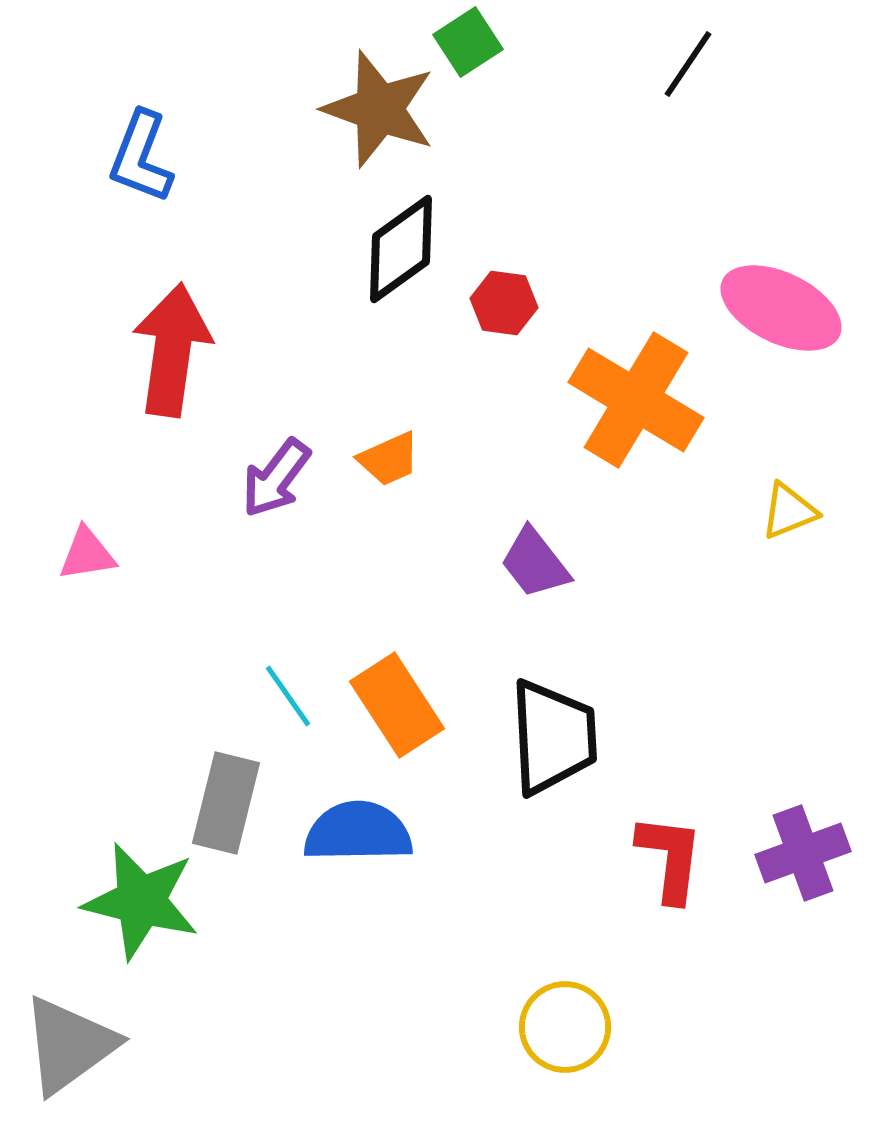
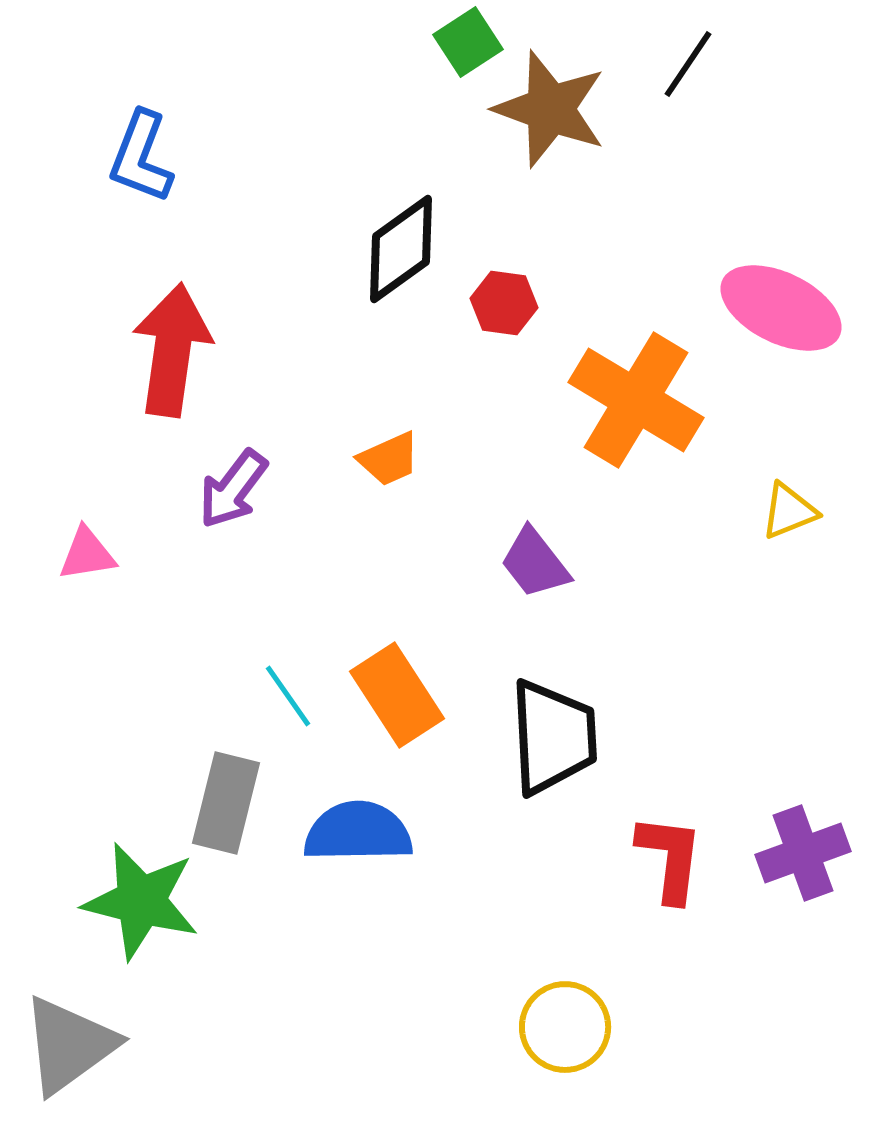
brown star: moved 171 px right
purple arrow: moved 43 px left, 11 px down
orange rectangle: moved 10 px up
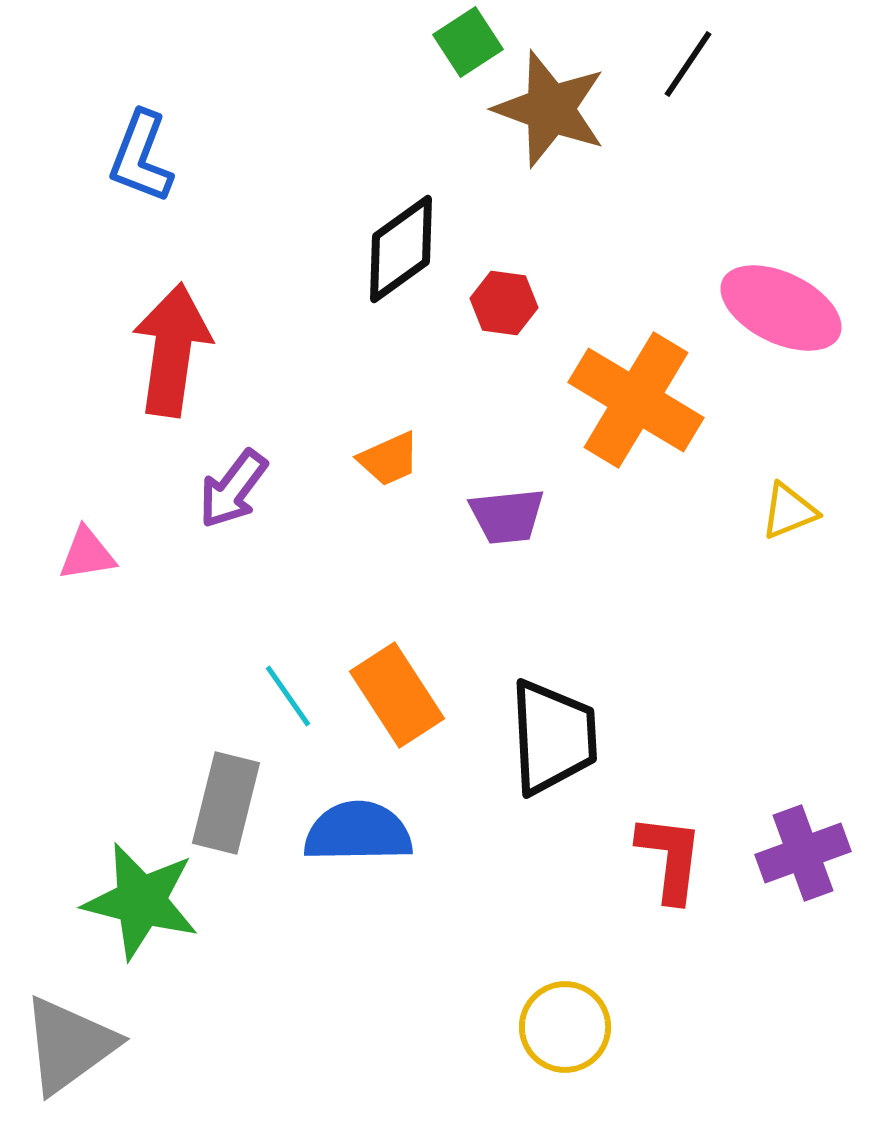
purple trapezoid: moved 28 px left, 47 px up; rotated 58 degrees counterclockwise
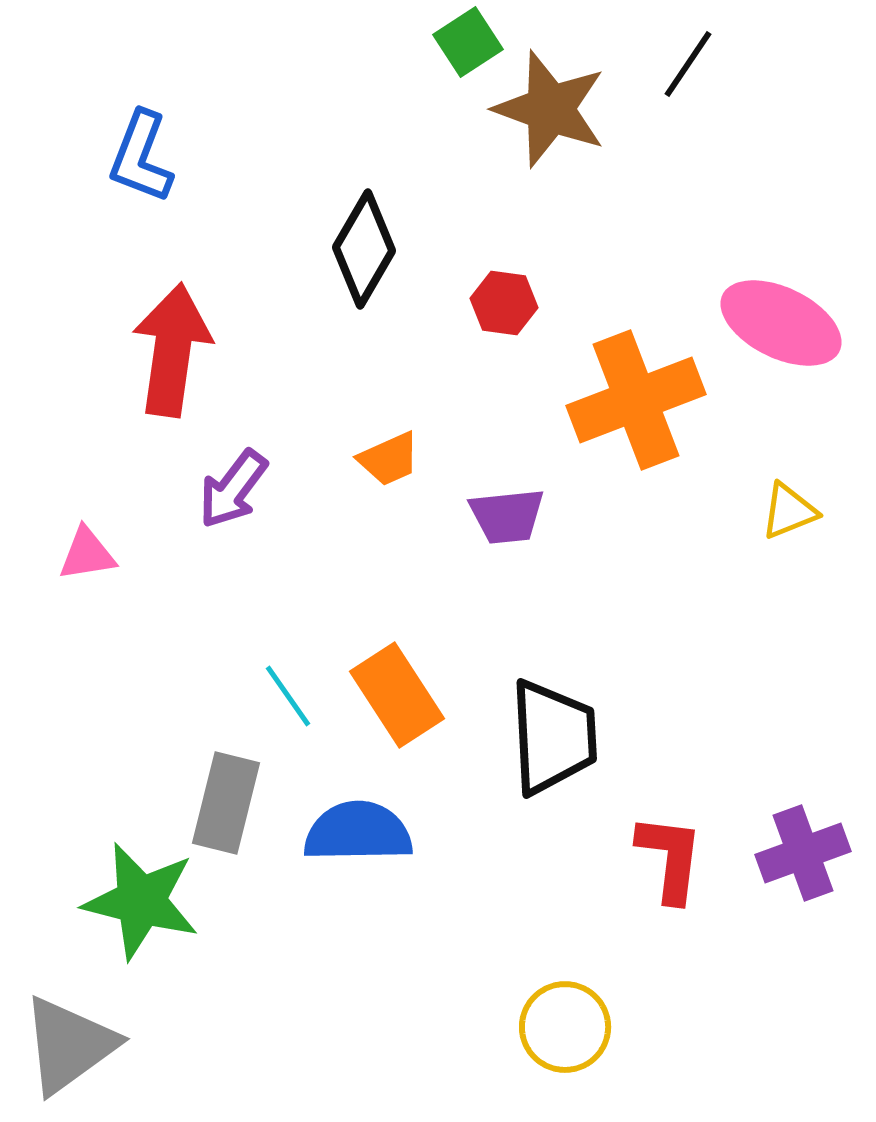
black diamond: moved 37 px left; rotated 24 degrees counterclockwise
pink ellipse: moved 15 px down
orange cross: rotated 38 degrees clockwise
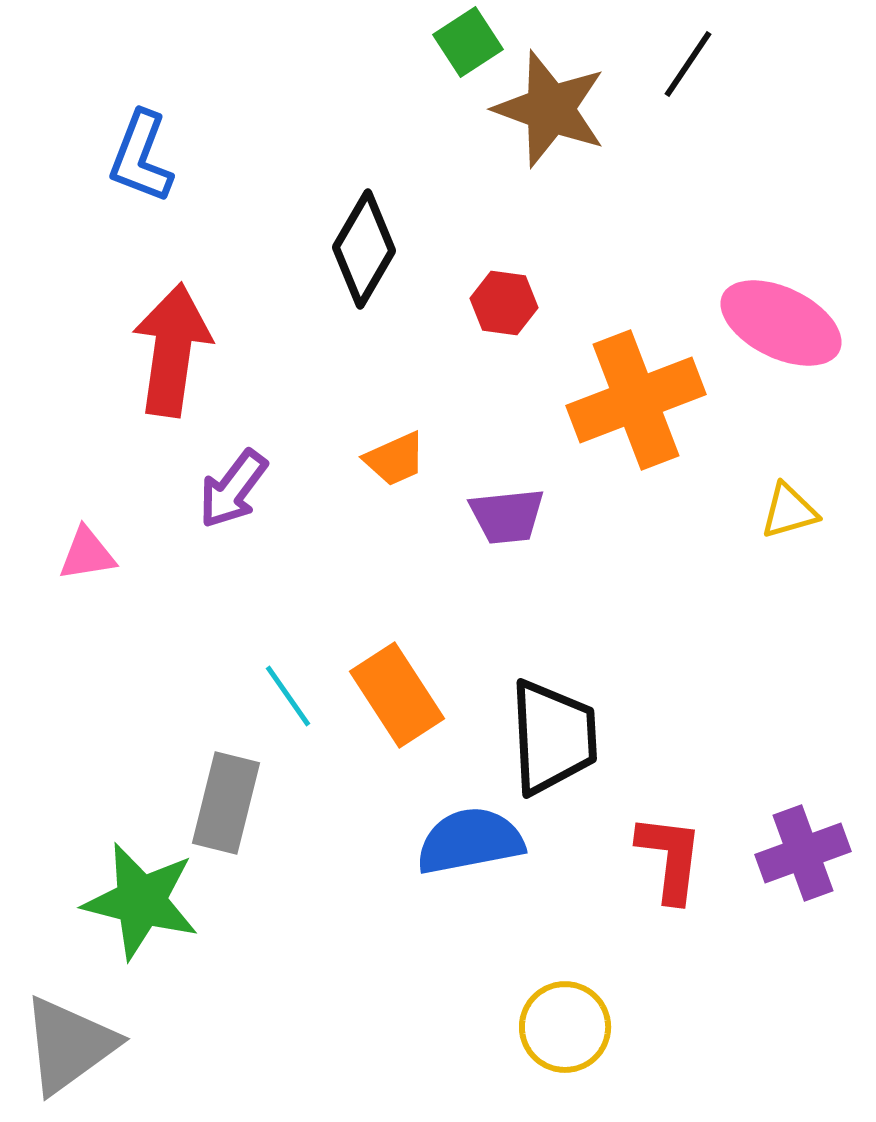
orange trapezoid: moved 6 px right
yellow triangle: rotated 6 degrees clockwise
blue semicircle: moved 112 px right, 9 px down; rotated 10 degrees counterclockwise
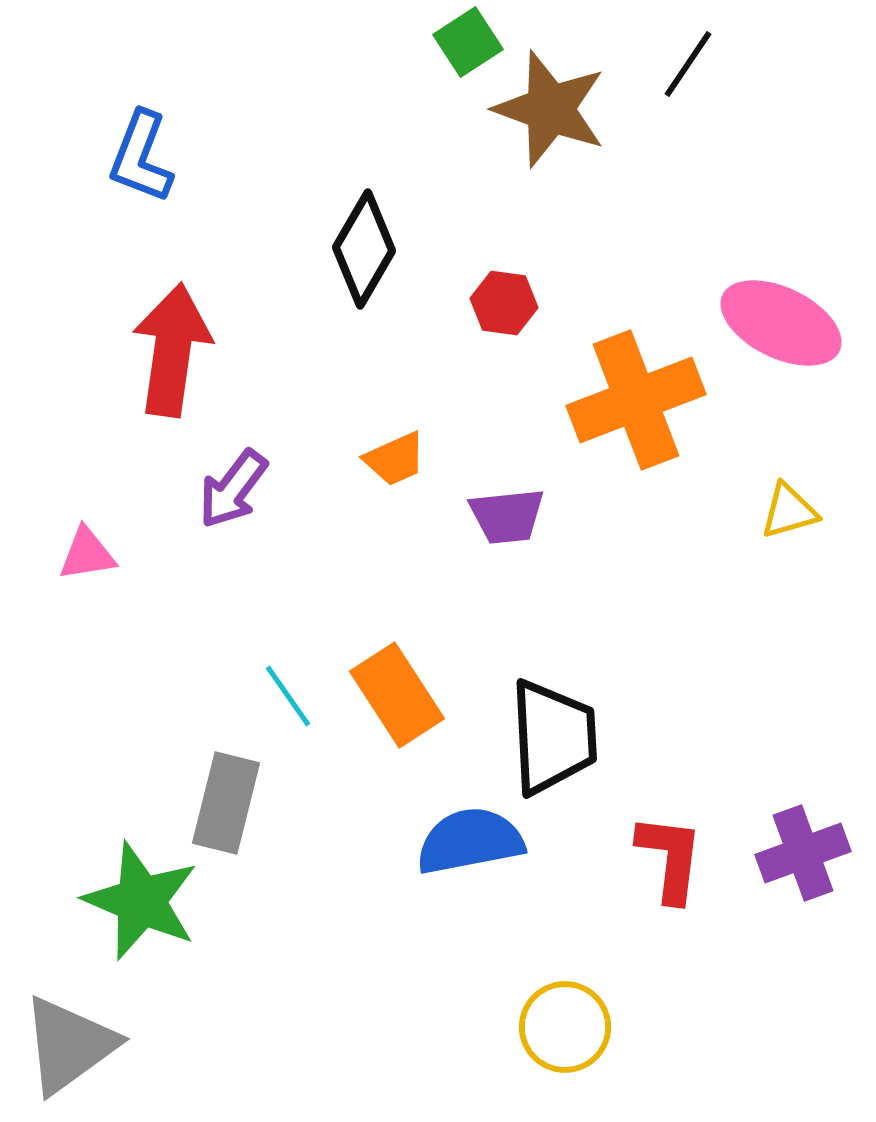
green star: rotated 9 degrees clockwise
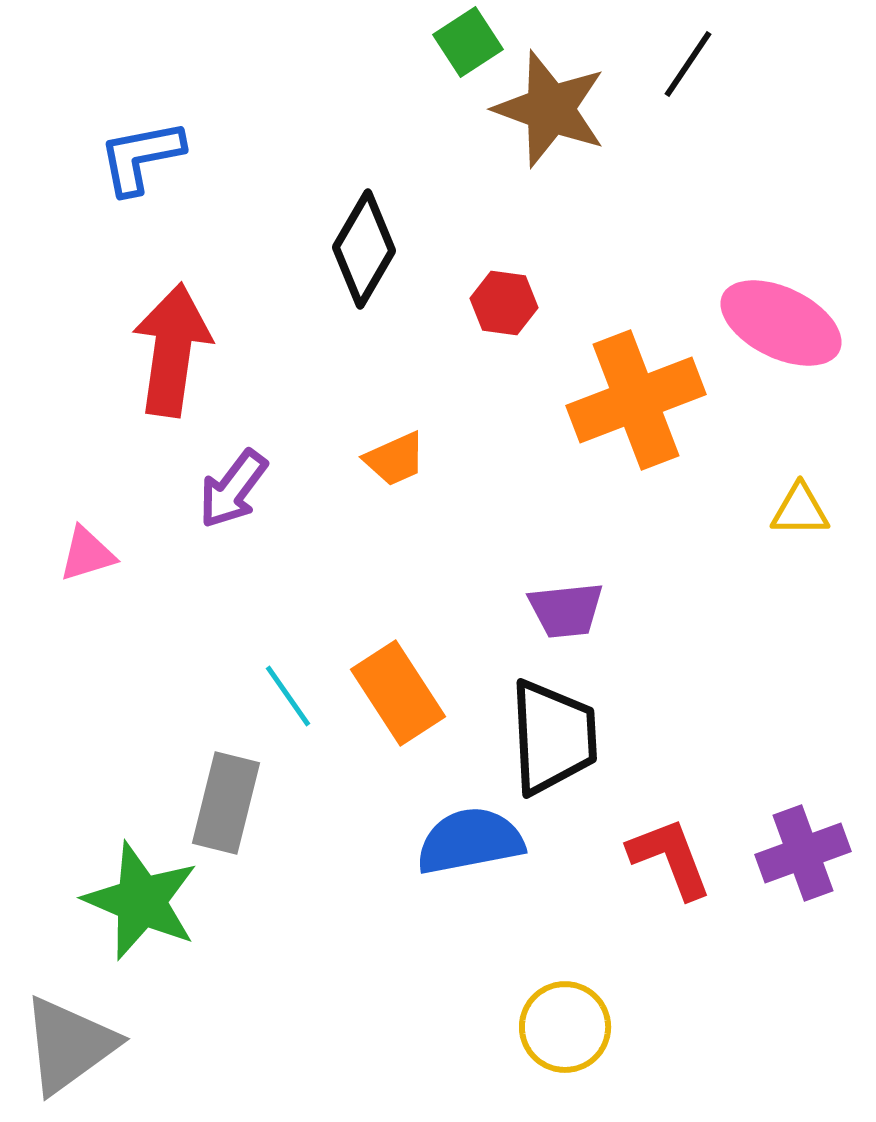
blue L-shape: rotated 58 degrees clockwise
yellow triangle: moved 11 px right, 1 px up; rotated 16 degrees clockwise
purple trapezoid: moved 59 px right, 94 px down
pink triangle: rotated 8 degrees counterclockwise
orange rectangle: moved 1 px right, 2 px up
red L-shape: rotated 28 degrees counterclockwise
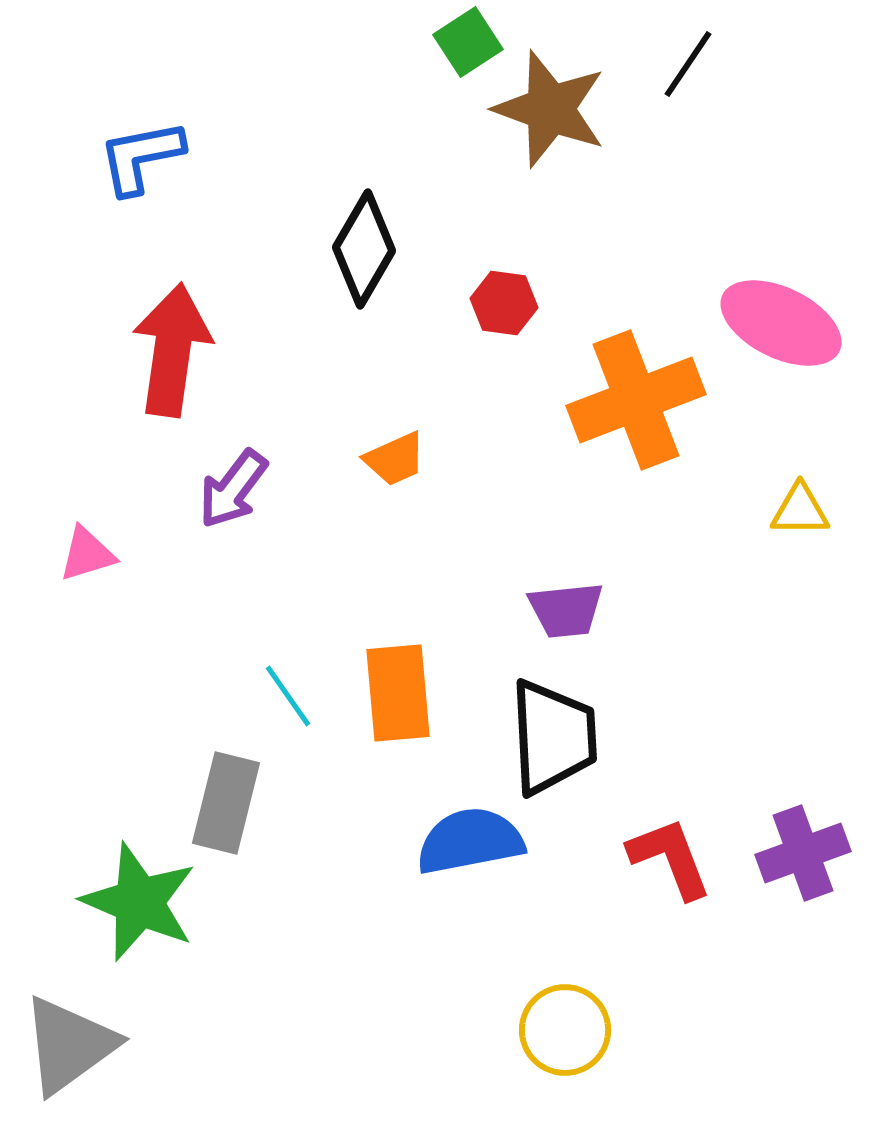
orange rectangle: rotated 28 degrees clockwise
green star: moved 2 px left, 1 px down
yellow circle: moved 3 px down
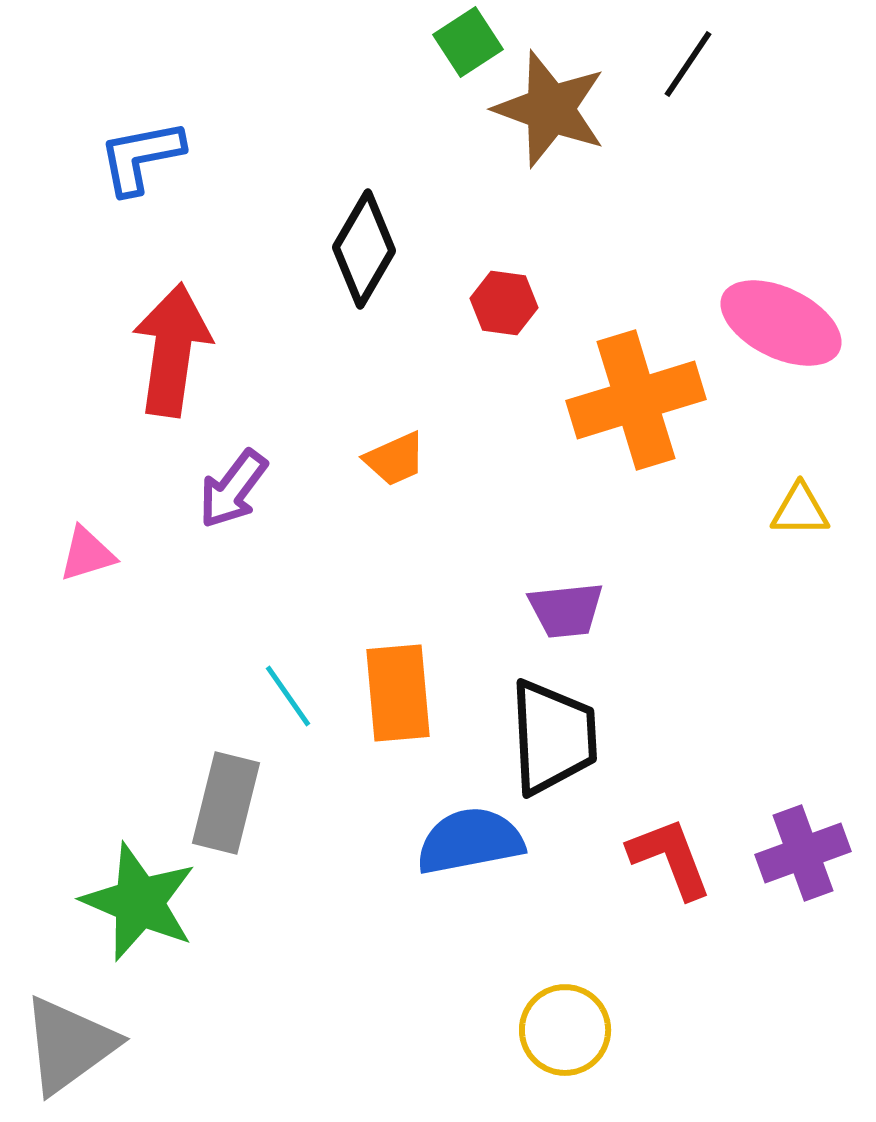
orange cross: rotated 4 degrees clockwise
